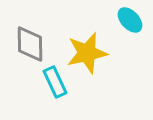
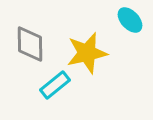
cyan rectangle: moved 3 px down; rotated 76 degrees clockwise
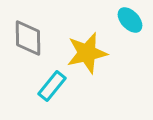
gray diamond: moved 2 px left, 6 px up
cyan rectangle: moved 3 px left, 1 px down; rotated 12 degrees counterclockwise
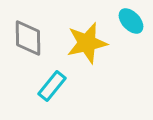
cyan ellipse: moved 1 px right, 1 px down
yellow star: moved 10 px up
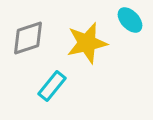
cyan ellipse: moved 1 px left, 1 px up
gray diamond: rotated 72 degrees clockwise
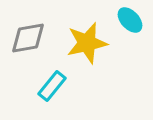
gray diamond: rotated 9 degrees clockwise
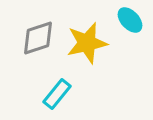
gray diamond: moved 10 px right; rotated 9 degrees counterclockwise
cyan rectangle: moved 5 px right, 8 px down
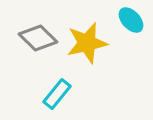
cyan ellipse: moved 1 px right
gray diamond: rotated 63 degrees clockwise
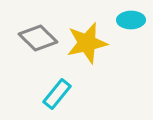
cyan ellipse: rotated 48 degrees counterclockwise
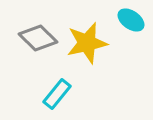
cyan ellipse: rotated 36 degrees clockwise
